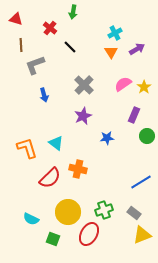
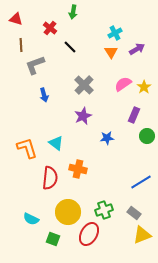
red semicircle: rotated 40 degrees counterclockwise
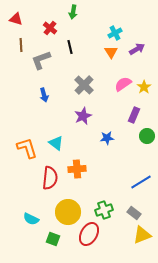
black line: rotated 32 degrees clockwise
gray L-shape: moved 6 px right, 5 px up
orange cross: moved 1 px left; rotated 18 degrees counterclockwise
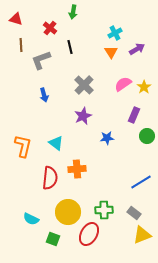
orange L-shape: moved 4 px left, 2 px up; rotated 30 degrees clockwise
green cross: rotated 18 degrees clockwise
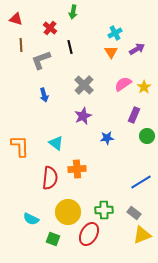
orange L-shape: moved 3 px left; rotated 15 degrees counterclockwise
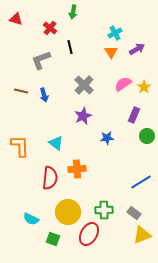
brown line: moved 46 px down; rotated 72 degrees counterclockwise
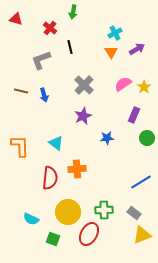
green circle: moved 2 px down
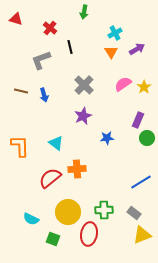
green arrow: moved 11 px right
purple rectangle: moved 4 px right, 5 px down
red semicircle: rotated 135 degrees counterclockwise
red ellipse: rotated 20 degrees counterclockwise
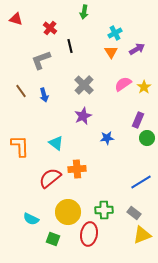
black line: moved 1 px up
brown line: rotated 40 degrees clockwise
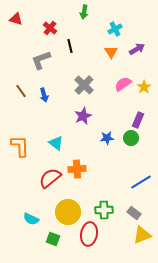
cyan cross: moved 4 px up
green circle: moved 16 px left
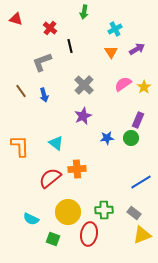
gray L-shape: moved 1 px right, 2 px down
